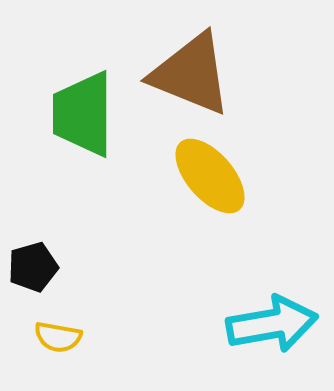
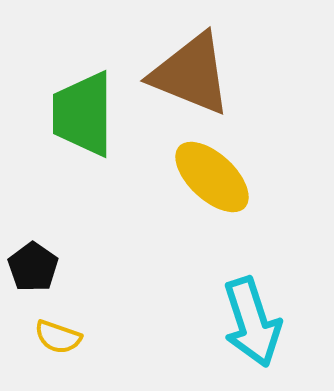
yellow ellipse: moved 2 px right, 1 px down; rotated 6 degrees counterclockwise
black pentagon: rotated 21 degrees counterclockwise
cyan arrow: moved 20 px left, 2 px up; rotated 82 degrees clockwise
yellow semicircle: rotated 9 degrees clockwise
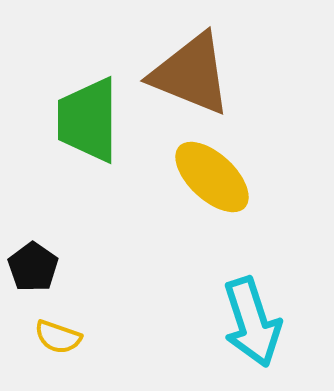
green trapezoid: moved 5 px right, 6 px down
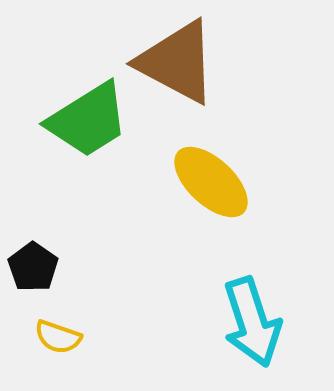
brown triangle: moved 14 px left, 12 px up; rotated 6 degrees clockwise
green trapezoid: rotated 122 degrees counterclockwise
yellow ellipse: moved 1 px left, 5 px down
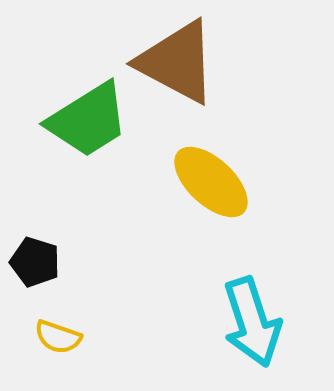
black pentagon: moved 2 px right, 5 px up; rotated 18 degrees counterclockwise
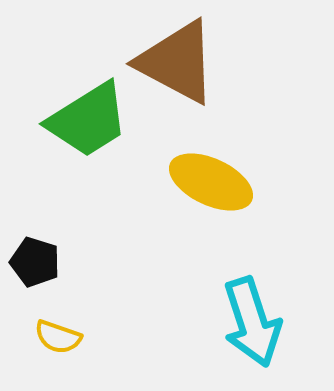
yellow ellipse: rotated 18 degrees counterclockwise
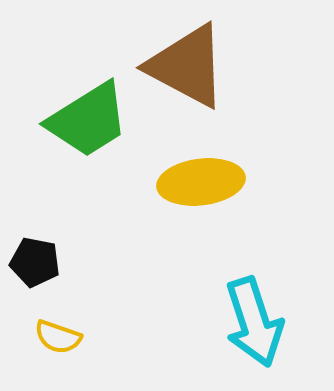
brown triangle: moved 10 px right, 4 px down
yellow ellipse: moved 10 px left; rotated 32 degrees counterclockwise
black pentagon: rotated 6 degrees counterclockwise
cyan arrow: moved 2 px right
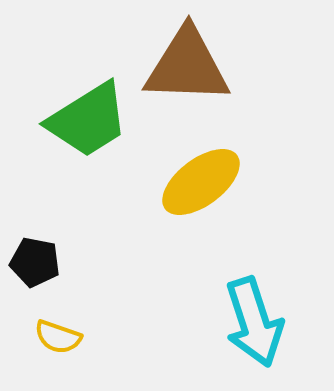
brown triangle: rotated 26 degrees counterclockwise
yellow ellipse: rotated 30 degrees counterclockwise
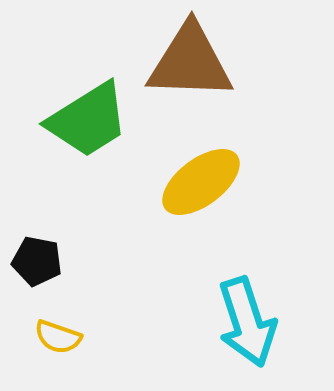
brown triangle: moved 3 px right, 4 px up
black pentagon: moved 2 px right, 1 px up
cyan arrow: moved 7 px left
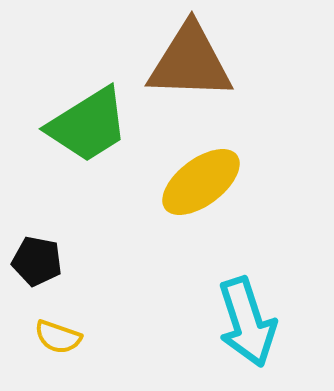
green trapezoid: moved 5 px down
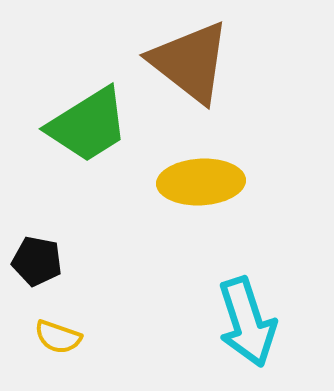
brown triangle: rotated 36 degrees clockwise
yellow ellipse: rotated 34 degrees clockwise
